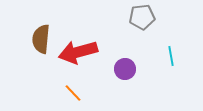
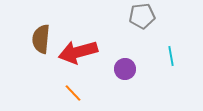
gray pentagon: moved 1 px up
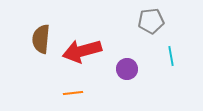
gray pentagon: moved 9 px right, 5 px down
red arrow: moved 4 px right, 1 px up
purple circle: moved 2 px right
orange line: rotated 54 degrees counterclockwise
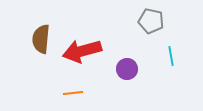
gray pentagon: rotated 20 degrees clockwise
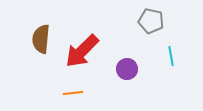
red arrow: rotated 30 degrees counterclockwise
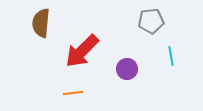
gray pentagon: rotated 20 degrees counterclockwise
brown semicircle: moved 16 px up
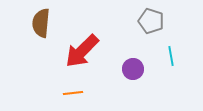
gray pentagon: rotated 25 degrees clockwise
purple circle: moved 6 px right
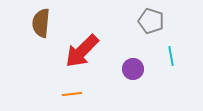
orange line: moved 1 px left, 1 px down
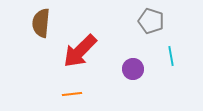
red arrow: moved 2 px left
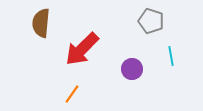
red arrow: moved 2 px right, 2 px up
purple circle: moved 1 px left
orange line: rotated 48 degrees counterclockwise
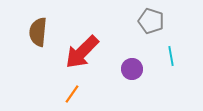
brown semicircle: moved 3 px left, 9 px down
red arrow: moved 3 px down
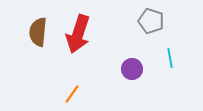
red arrow: moved 4 px left, 18 px up; rotated 27 degrees counterclockwise
cyan line: moved 1 px left, 2 px down
